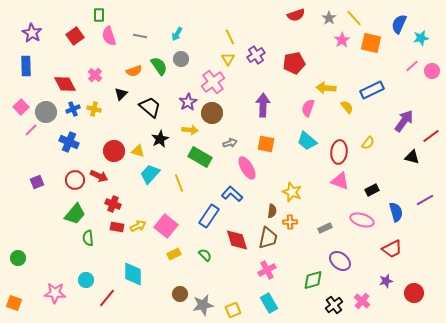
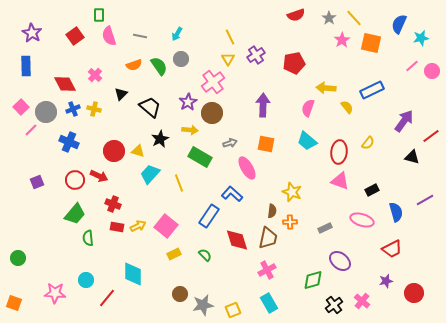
orange semicircle at (134, 71): moved 6 px up
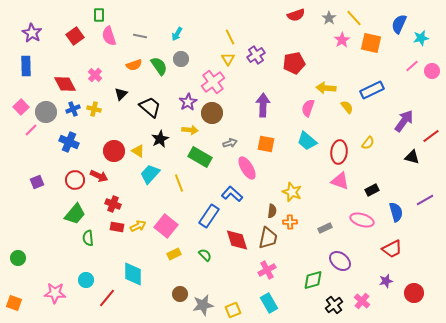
yellow triangle at (138, 151): rotated 16 degrees clockwise
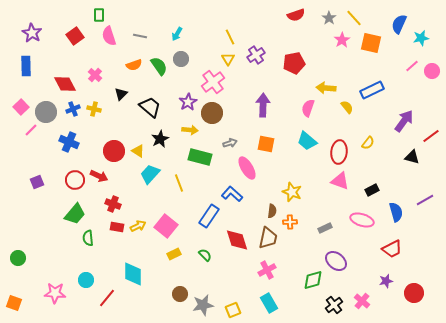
green rectangle at (200, 157): rotated 15 degrees counterclockwise
purple ellipse at (340, 261): moved 4 px left
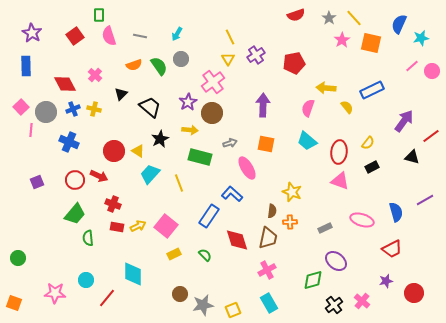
pink line at (31, 130): rotated 40 degrees counterclockwise
black rectangle at (372, 190): moved 23 px up
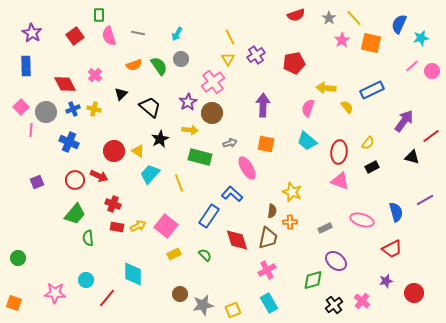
gray line at (140, 36): moved 2 px left, 3 px up
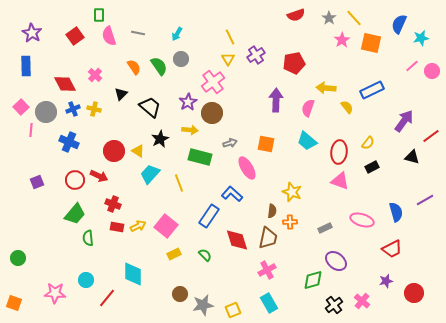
orange semicircle at (134, 65): moved 2 px down; rotated 105 degrees counterclockwise
purple arrow at (263, 105): moved 13 px right, 5 px up
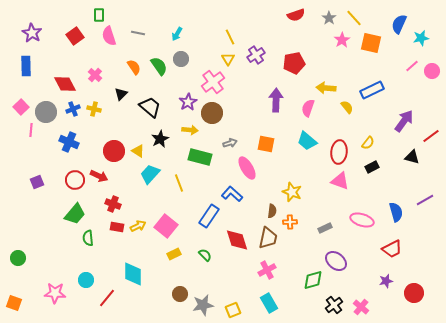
pink cross at (362, 301): moved 1 px left, 6 px down
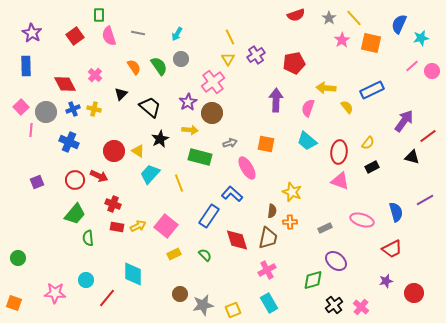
red line at (431, 136): moved 3 px left
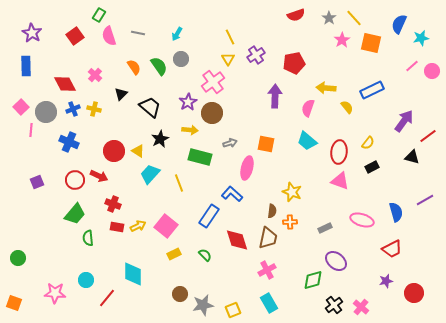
green rectangle at (99, 15): rotated 32 degrees clockwise
purple arrow at (276, 100): moved 1 px left, 4 px up
pink ellipse at (247, 168): rotated 45 degrees clockwise
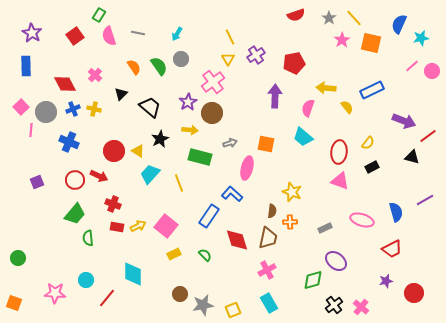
purple arrow at (404, 121): rotated 75 degrees clockwise
cyan trapezoid at (307, 141): moved 4 px left, 4 px up
